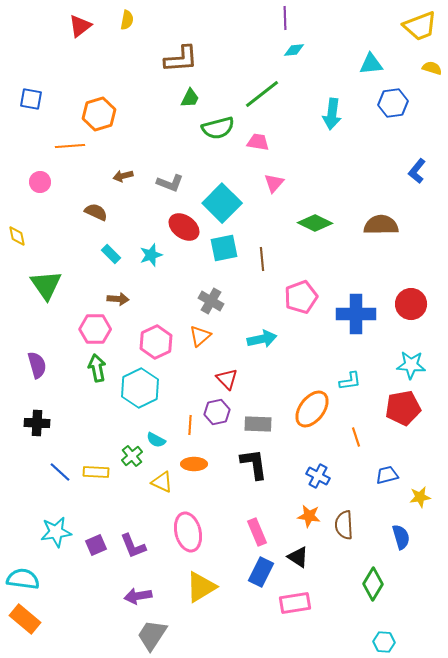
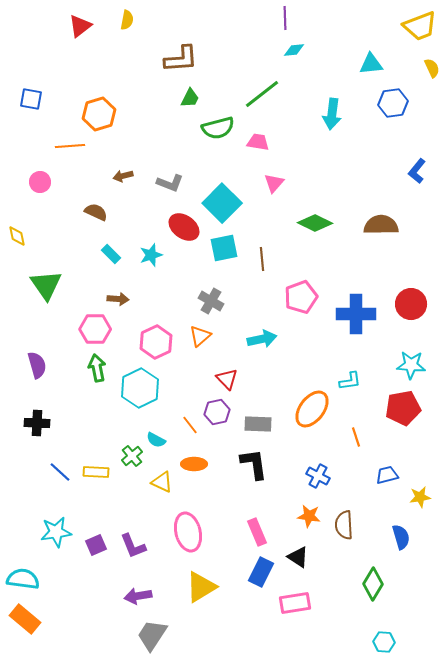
yellow semicircle at (432, 68): rotated 48 degrees clockwise
orange line at (190, 425): rotated 42 degrees counterclockwise
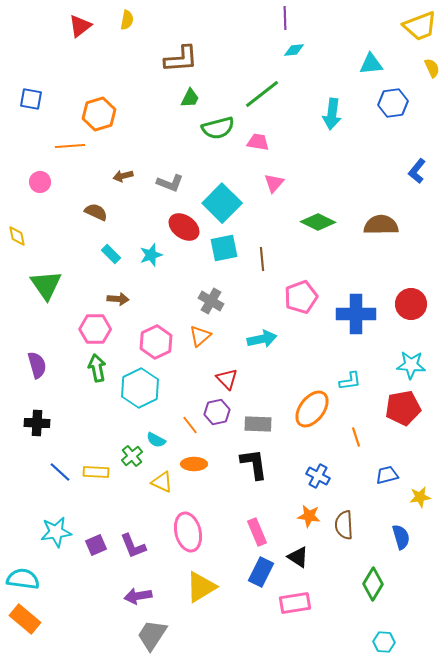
green diamond at (315, 223): moved 3 px right, 1 px up
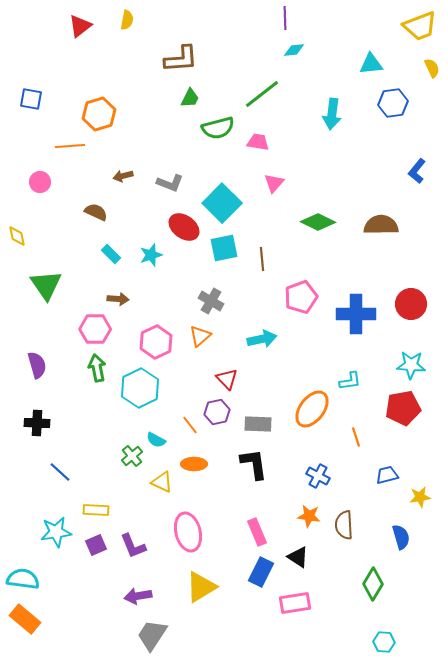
yellow rectangle at (96, 472): moved 38 px down
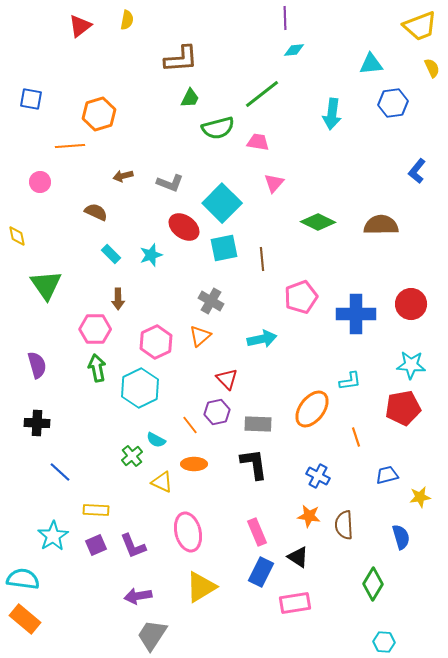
brown arrow at (118, 299): rotated 85 degrees clockwise
cyan star at (56, 532): moved 3 px left, 4 px down; rotated 24 degrees counterclockwise
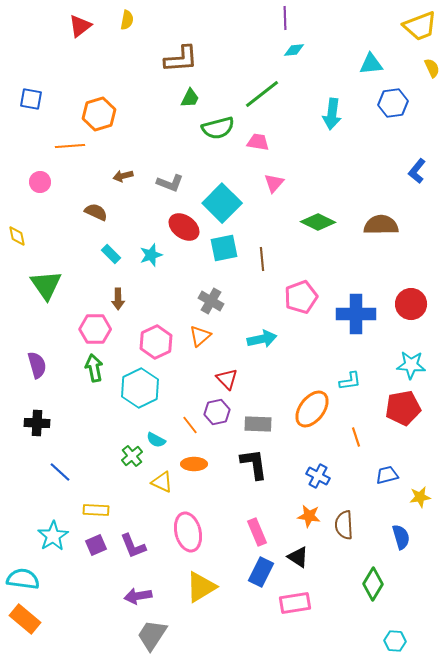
green arrow at (97, 368): moved 3 px left
cyan hexagon at (384, 642): moved 11 px right, 1 px up
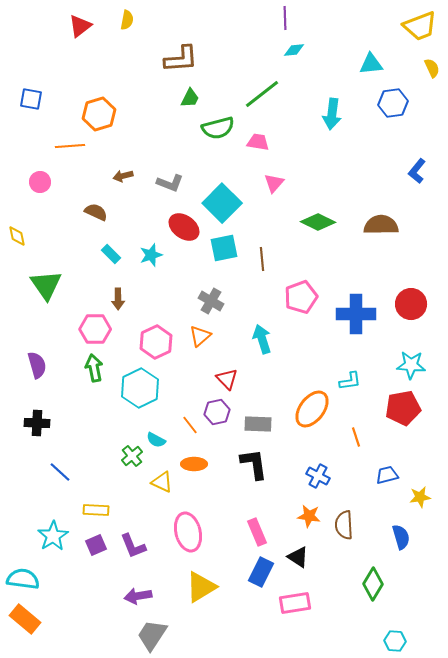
cyan arrow at (262, 339): rotated 96 degrees counterclockwise
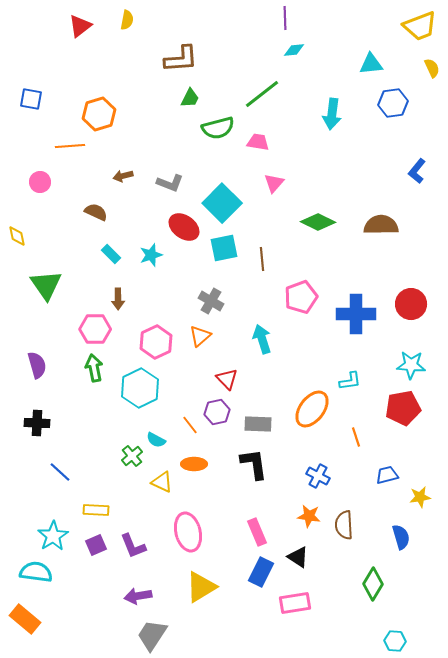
cyan semicircle at (23, 579): moved 13 px right, 7 px up
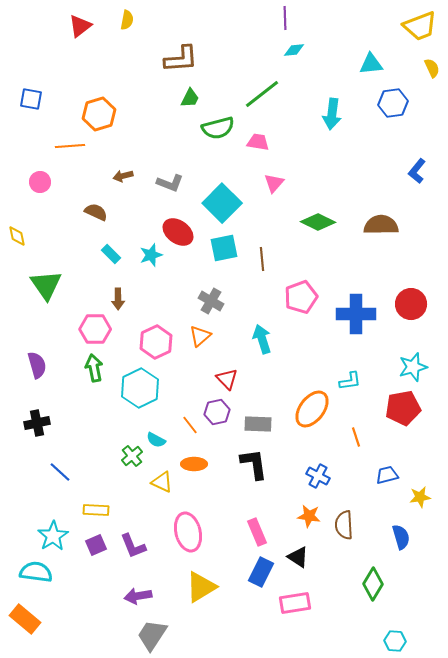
red ellipse at (184, 227): moved 6 px left, 5 px down
cyan star at (411, 365): moved 2 px right, 2 px down; rotated 20 degrees counterclockwise
black cross at (37, 423): rotated 15 degrees counterclockwise
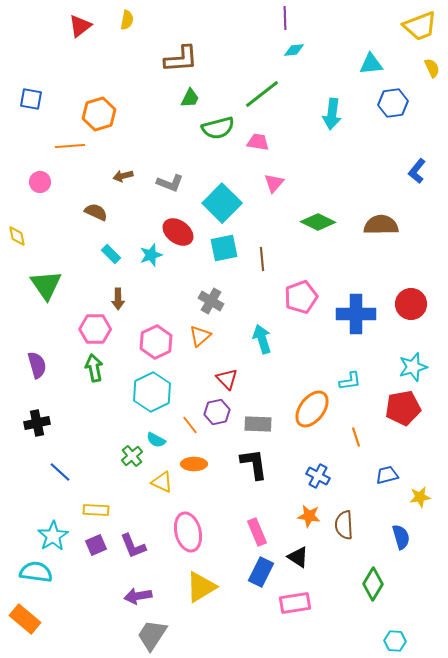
cyan hexagon at (140, 388): moved 12 px right, 4 px down
